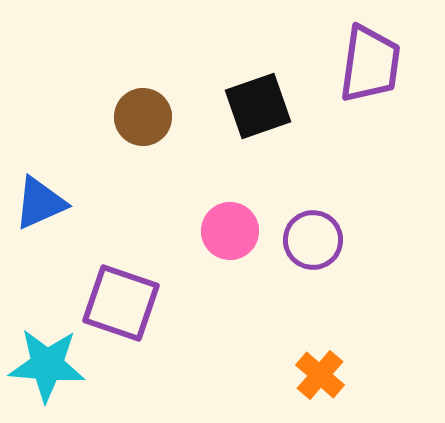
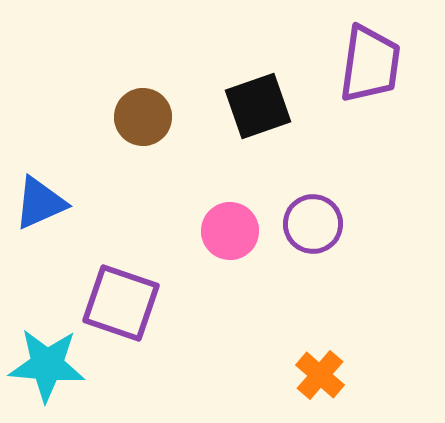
purple circle: moved 16 px up
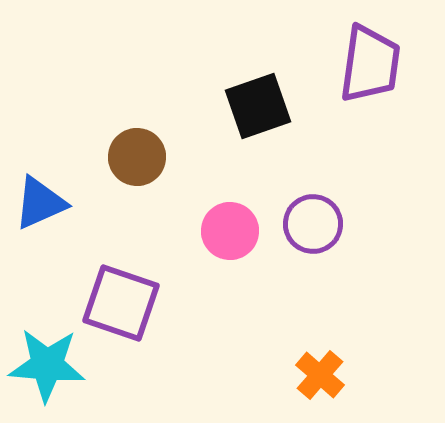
brown circle: moved 6 px left, 40 px down
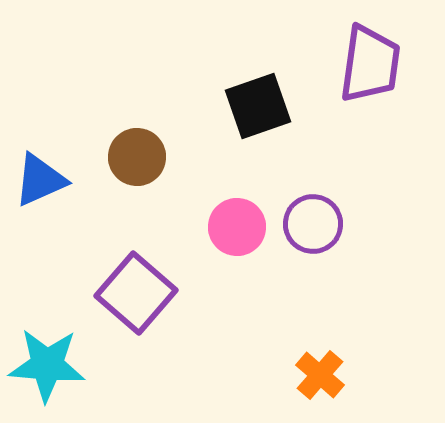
blue triangle: moved 23 px up
pink circle: moved 7 px right, 4 px up
purple square: moved 15 px right, 10 px up; rotated 22 degrees clockwise
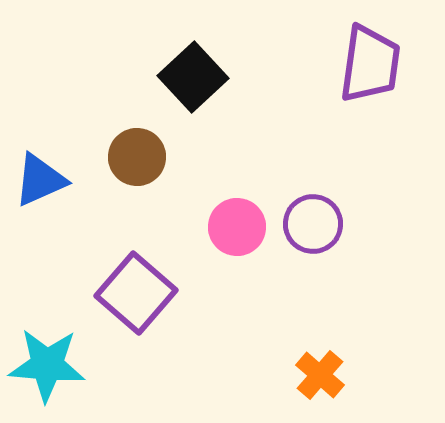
black square: moved 65 px left, 29 px up; rotated 24 degrees counterclockwise
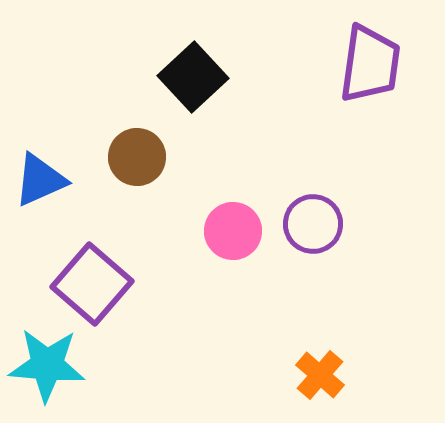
pink circle: moved 4 px left, 4 px down
purple square: moved 44 px left, 9 px up
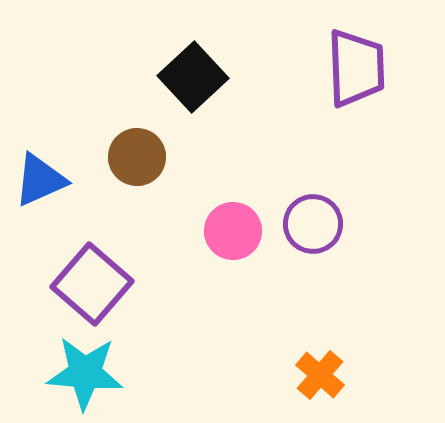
purple trapezoid: moved 14 px left, 4 px down; rotated 10 degrees counterclockwise
cyan star: moved 38 px right, 8 px down
